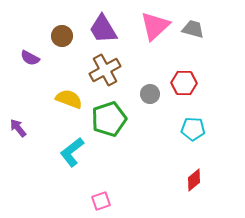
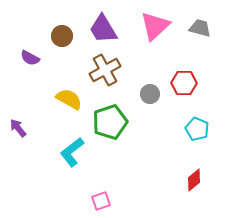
gray trapezoid: moved 7 px right, 1 px up
yellow semicircle: rotated 8 degrees clockwise
green pentagon: moved 1 px right, 3 px down
cyan pentagon: moved 4 px right; rotated 20 degrees clockwise
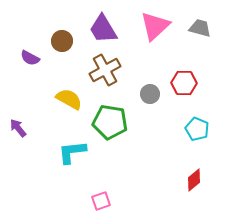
brown circle: moved 5 px down
green pentagon: rotated 28 degrees clockwise
cyan L-shape: rotated 32 degrees clockwise
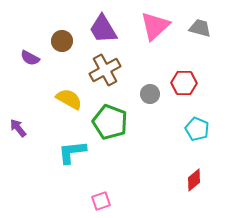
green pentagon: rotated 12 degrees clockwise
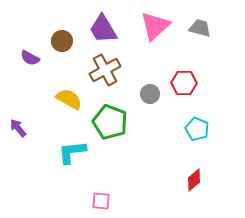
pink square: rotated 24 degrees clockwise
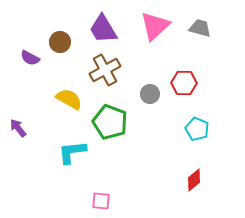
brown circle: moved 2 px left, 1 px down
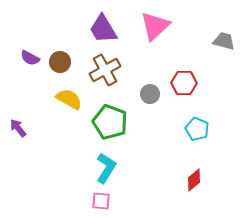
gray trapezoid: moved 24 px right, 13 px down
brown circle: moved 20 px down
cyan L-shape: moved 34 px right, 16 px down; rotated 128 degrees clockwise
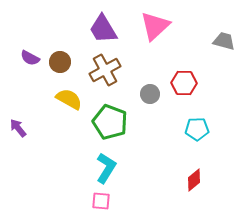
cyan pentagon: rotated 25 degrees counterclockwise
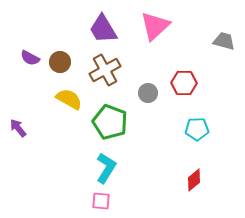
gray circle: moved 2 px left, 1 px up
